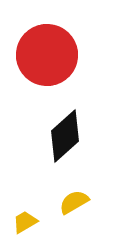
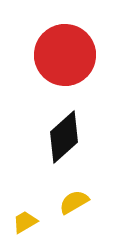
red circle: moved 18 px right
black diamond: moved 1 px left, 1 px down
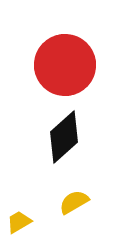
red circle: moved 10 px down
yellow trapezoid: moved 6 px left
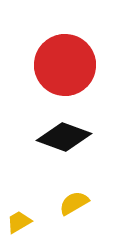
black diamond: rotated 62 degrees clockwise
yellow semicircle: moved 1 px down
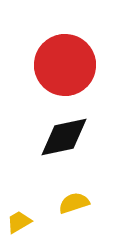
black diamond: rotated 32 degrees counterclockwise
yellow semicircle: rotated 12 degrees clockwise
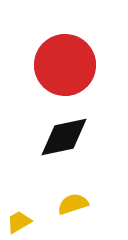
yellow semicircle: moved 1 px left, 1 px down
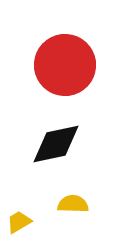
black diamond: moved 8 px left, 7 px down
yellow semicircle: rotated 20 degrees clockwise
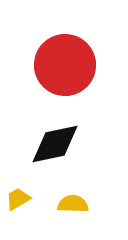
black diamond: moved 1 px left
yellow trapezoid: moved 1 px left, 23 px up
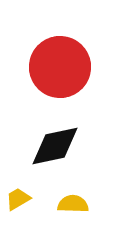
red circle: moved 5 px left, 2 px down
black diamond: moved 2 px down
